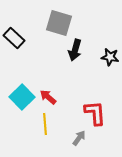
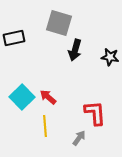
black rectangle: rotated 55 degrees counterclockwise
yellow line: moved 2 px down
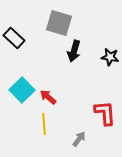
black rectangle: rotated 55 degrees clockwise
black arrow: moved 1 px left, 1 px down
cyan square: moved 7 px up
red L-shape: moved 10 px right
yellow line: moved 1 px left, 2 px up
gray arrow: moved 1 px down
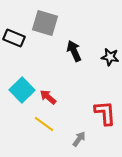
gray square: moved 14 px left
black rectangle: rotated 20 degrees counterclockwise
black arrow: rotated 140 degrees clockwise
yellow line: rotated 50 degrees counterclockwise
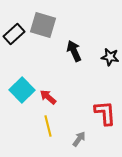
gray square: moved 2 px left, 2 px down
black rectangle: moved 4 px up; rotated 65 degrees counterclockwise
yellow line: moved 4 px right, 2 px down; rotated 40 degrees clockwise
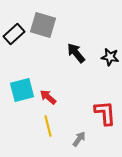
black arrow: moved 2 px right, 2 px down; rotated 15 degrees counterclockwise
cyan square: rotated 30 degrees clockwise
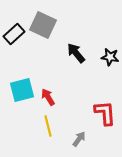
gray square: rotated 8 degrees clockwise
red arrow: rotated 18 degrees clockwise
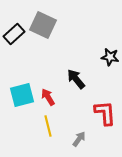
black arrow: moved 26 px down
cyan square: moved 5 px down
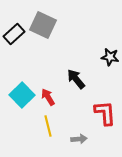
cyan square: rotated 30 degrees counterclockwise
gray arrow: rotated 49 degrees clockwise
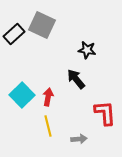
gray square: moved 1 px left
black star: moved 23 px left, 7 px up
red arrow: rotated 42 degrees clockwise
